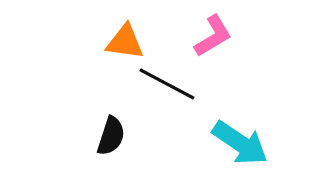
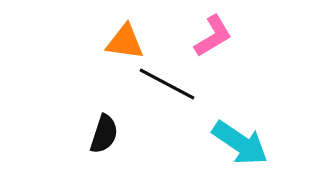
black semicircle: moved 7 px left, 2 px up
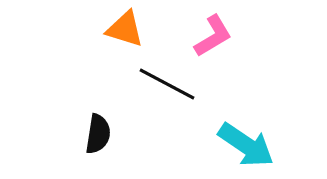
orange triangle: moved 13 px up; rotated 9 degrees clockwise
black semicircle: moved 6 px left; rotated 9 degrees counterclockwise
cyan arrow: moved 6 px right, 2 px down
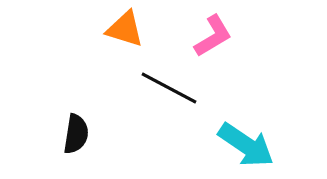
black line: moved 2 px right, 4 px down
black semicircle: moved 22 px left
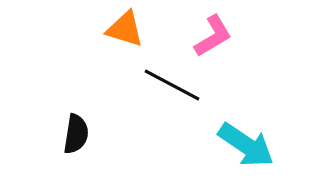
black line: moved 3 px right, 3 px up
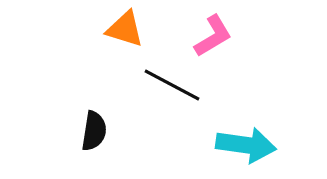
black semicircle: moved 18 px right, 3 px up
cyan arrow: rotated 26 degrees counterclockwise
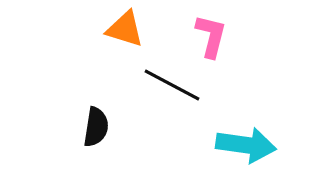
pink L-shape: moved 2 px left; rotated 45 degrees counterclockwise
black semicircle: moved 2 px right, 4 px up
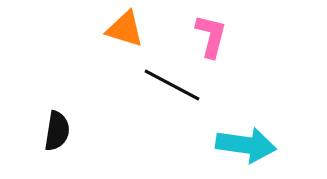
black semicircle: moved 39 px left, 4 px down
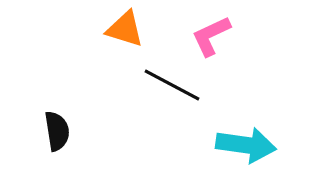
pink L-shape: rotated 129 degrees counterclockwise
black semicircle: rotated 18 degrees counterclockwise
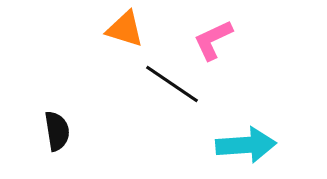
pink L-shape: moved 2 px right, 4 px down
black line: moved 1 px up; rotated 6 degrees clockwise
cyan arrow: rotated 12 degrees counterclockwise
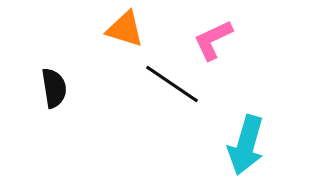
black semicircle: moved 3 px left, 43 px up
cyan arrow: rotated 110 degrees clockwise
